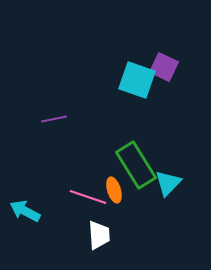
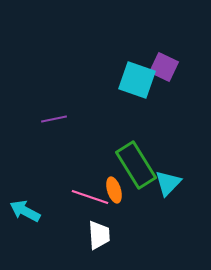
pink line: moved 2 px right
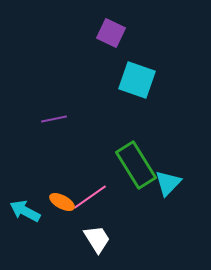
purple square: moved 53 px left, 34 px up
orange ellipse: moved 52 px left, 12 px down; rotated 45 degrees counterclockwise
pink line: rotated 54 degrees counterclockwise
white trapezoid: moved 2 px left, 4 px down; rotated 28 degrees counterclockwise
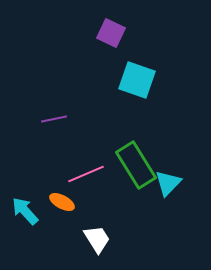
pink line: moved 4 px left, 23 px up; rotated 12 degrees clockwise
cyan arrow: rotated 20 degrees clockwise
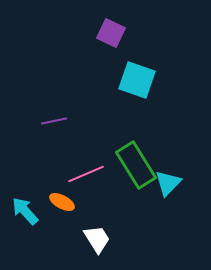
purple line: moved 2 px down
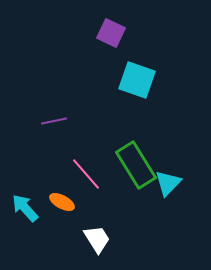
pink line: rotated 72 degrees clockwise
cyan arrow: moved 3 px up
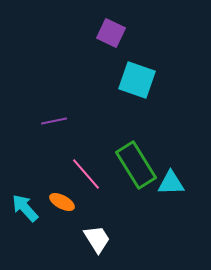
cyan triangle: moved 3 px right; rotated 44 degrees clockwise
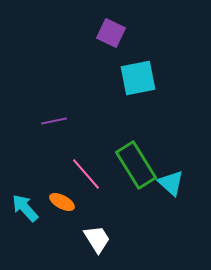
cyan square: moved 1 px right, 2 px up; rotated 30 degrees counterclockwise
cyan triangle: rotated 44 degrees clockwise
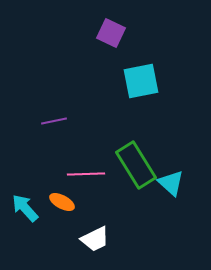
cyan square: moved 3 px right, 3 px down
pink line: rotated 51 degrees counterclockwise
white trapezoid: moved 2 px left; rotated 96 degrees clockwise
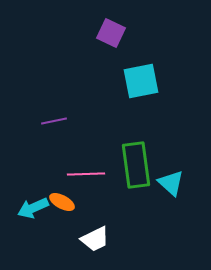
green rectangle: rotated 24 degrees clockwise
cyan arrow: moved 8 px right; rotated 72 degrees counterclockwise
